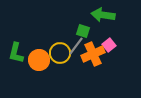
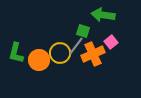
pink square: moved 2 px right, 3 px up
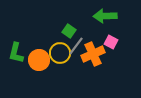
green arrow: moved 2 px right, 1 px down; rotated 10 degrees counterclockwise
green square: moved 14 px left; rotated 16 degrees clockwise
pink square: rotated 24 degrees counterclockwise
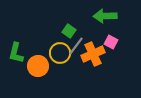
orange circle: moved 1 px left, 6 px down
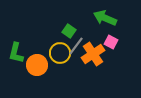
green arrow: moved 2 px down; rotated 25 degrees clockwise
orange cross: rotated 10 degrees counterclockwise
orange circle: moved 1 px left, 1 px up
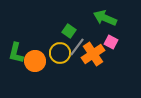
gray line: moved 1 px right, 1 px down
orange circle: moved 2 px left, 4 px up
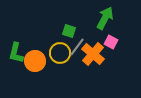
green arrow: rotated 95 degrees clockwise
green square: rotated 16 degrees counterclockwise
orange cross: rotated 15 degrees counterclockwise
